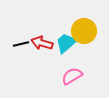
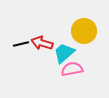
cyan trapezoid: moved 2 px left, 10 px down
pink semicircle: moved 7 px up; rotated 20 degrees clockwise
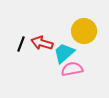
black line: rotated 56 degrees counterclockwise
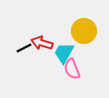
black line: moved 3 px right, 4 px down; rotated 42 degrees clockwise
cyan trapezoid: rotated 20 degrees counterclockwise
pink semicircle: rotated 100 degrees counterclockwise
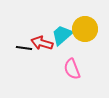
yellow circle: moved 1 px right, 2 px up
black line: rotated 35 degrees clockwise
cyan trapezoid: moved 2 px left, 18 px up; rotated 20 degrees clockwise
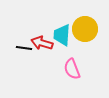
cyan trapezoid: rotated 45 degrees counterclockwise
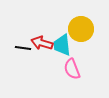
yellow circle: moved 4 px left
cyan trapezoid: moved 10 px down; rotated 10 degrees counterclockwise
black line: moved 1 px left
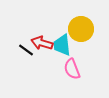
black line: moved 3 px right, 2 px down; rotated 28 degrees clockwise
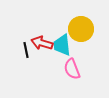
black line: rotated 42 degrees clockwise
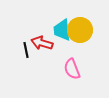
yellow circle: moved 1 px left, 1 px down
cyan trapezoid: moved 15 px up
